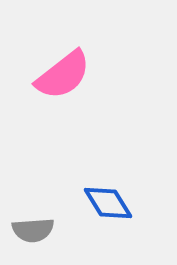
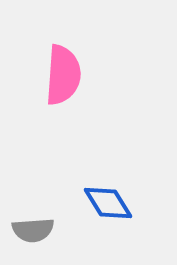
pink semicircle: rotated 48 degrees counterclockwise
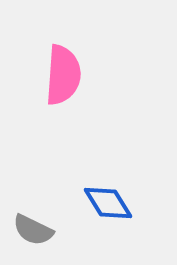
gray semicircle: rotated 30 degrees clockwise
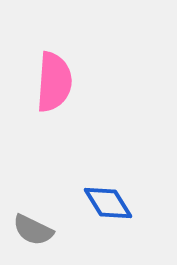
pink semicircle: moved 9 px left, 7 px down
